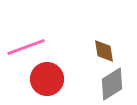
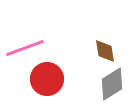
pink line: moved 1 px left, 1 px down
brown diamond: moved 1 px right
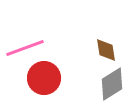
brown diamond: moved 1 px right, 1 px up
red circle: moved 3 px left, 1 px up
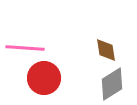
pink line: rotated 24 degrees clockwise
